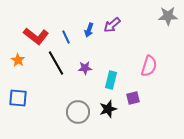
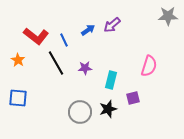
blue arrow: moved 1 px left; rotated 144 degrees counterclockwise
blue line: moved 2 px left, 3 px down
gray circle: moved 2 px right
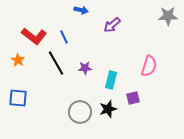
blue arrow: moved 7 px left, 20 px up; rotated 48 degrees clockwise
red L-shape: moved 2 px left
blue line: moved 3 px up
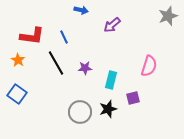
gray star: rotated 18 degrees counterclockwise
red L-shape: moved 2 px left; rotated 30 degrees counterclockwise
blue square: moved 1 px left, 4 px up; rotated 30 degrees clockwise
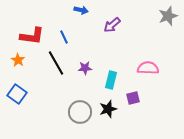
pink semicircle: moved 1 px left, 2 px down; rotated 105 degrees counterclockwise
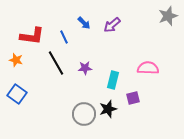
blue arrow: moved 3 px right, 13 px down; rotated 32 degrees clockwise
orange star: moved 2 px left; rotated 16 degrees counterclockwise
cyan rectangle: moved 2 px right
gray circle: moved 4 px right, 2 px down
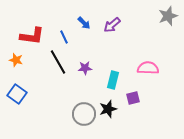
black line: moved 2 px right, 1 px up
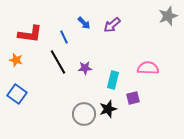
red L-shape: moved 2 px left, 2 px up
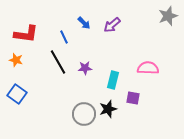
red L-shape: moved 4 px left
purple square: rotated 24 degrees clockwise
